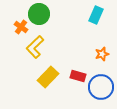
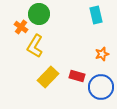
cyan rectangle: rotated 36 degrees counterclockwise
yellow L-shape: moved 1 px up; rotated 15 degrees counterclockwise
red rectangle: moved 1 px left
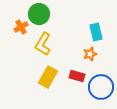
cyan rectangle: moved 17 px down
orange cross: rotated 24 degrees clockwise
yellow L-shape: moved 8 px right, 2 px up
orange star: moved 12 px left
yellow rectangle: rotated 15 degrees counterclockwise
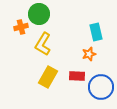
orange cross: rotated 16 degrees clockwise
orange star: moved 1 px left
red rectangle: rotated 14 degrees counterclockwise
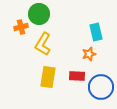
yellow rectangle: rotated 20 degrees counterclockwise
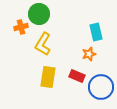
red rectangle: rotated 21 degrees clockwise
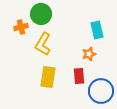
green circle: moved 2 px right
cyan rectangle: moved 1 px right, 2 px up
red rectangle: moved 2 px right; rotated 63 degrees clockwise
blue circle: moved 4 px down
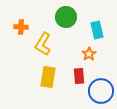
green circle: moved 25 px right, 3 px down
orange cross: rotated 16 degrees clockwise
orange star: rotated 16 degrees counterclockwise
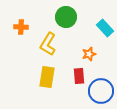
cyan rectangle: moved 8 px right, 2 px up; rotated 30 degrees counterclockwise
yellow L-shape: moved 5 px right
orange star: rotated 16 degrees clockwise
yellow rectangle: moved 1 px left
